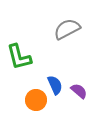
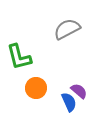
blue semicircle: moved 14 px right, 17 px down
orange circle: moved 12 px up
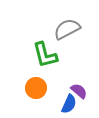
green L-shape: moved 26 px right, 2 px up
blue semicircle: moved 2 px down; rotated 48 degrees clockwise
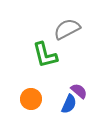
orange circle: moved 5 px left, 11 px down
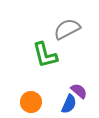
orange circle: moved 3 px down
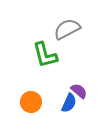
blue semicircle: moved 1 px up
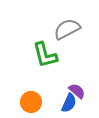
purple semicircle: moved 2 px left
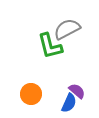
green L-shape: moved 5 px right, 9 px up
orange circle: moved 8 px up
